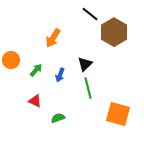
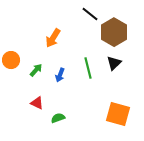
black triangle: moved 29 px right, 1 px up
green line: moved 20 px up
red triangle: moved 2 px right, 2 px down
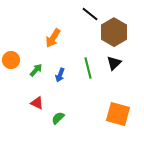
green semicircle: rotated 24 degrees counterclockwise
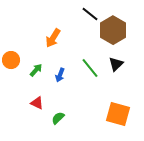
brown hexagon: moved 1 px left, 2 px up
black triangle: moved 2 px right, 1 px down
green line: moved 2 px right; rotated 25 degrees counterclockwise
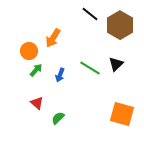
brown hexagon: moved 7 px right, 5 px up
orange circle: moved 18 px right, 9 px up
green line: rotated 20 degrees counterclockwise
red triangle: rotated 16 degrees clockwise
orange square: moved 4 px right
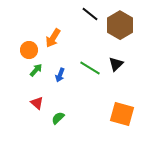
orange circle: moved 1 px up
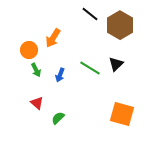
green arrow: rotated 112 degrees clockwise
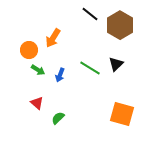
green arrow: moved 2 px right; rotated 32 degrees counterclockwise
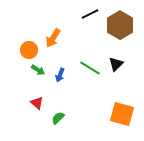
black line: rotated 66 degrees counterclockwise
